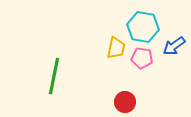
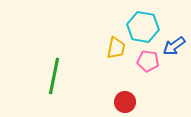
pink pentagon: moved 6 px right, 3 px down
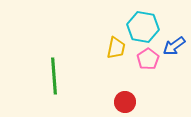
pink pentagon: moved 2 px up; rotated 30 degrees clockwise
green line: rotated 15 degrees counterclockwise
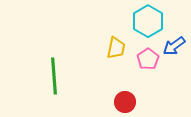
cyan hexagon: moved 5 px right, 6 px up; rotated 20 degrees clockwise
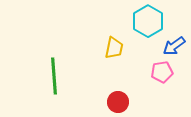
yellow trapezoid: moved 2 px left
pink pentagon: moved 14 px right, 13 px down; rotated 25 degrees clockwise
red circle: moved 7 px left
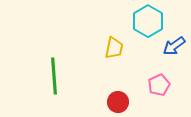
pink pentagon: moved 3 px left, 13 px down; rotated 15 degrees counterclockwise
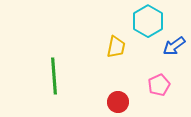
yellow trapezoid: moved 2 px right, 1 px up
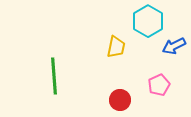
blue arrow: rotated 10 degrees clockwise
red circle: moved 2 px right, 2 px up
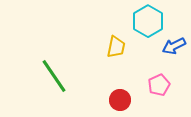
green line: rotated 30 degrees counterclockwise
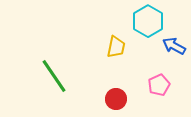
blue arrow: rotated 55 degrees clockwise
red circle: moved 4 px left, 1 px up
